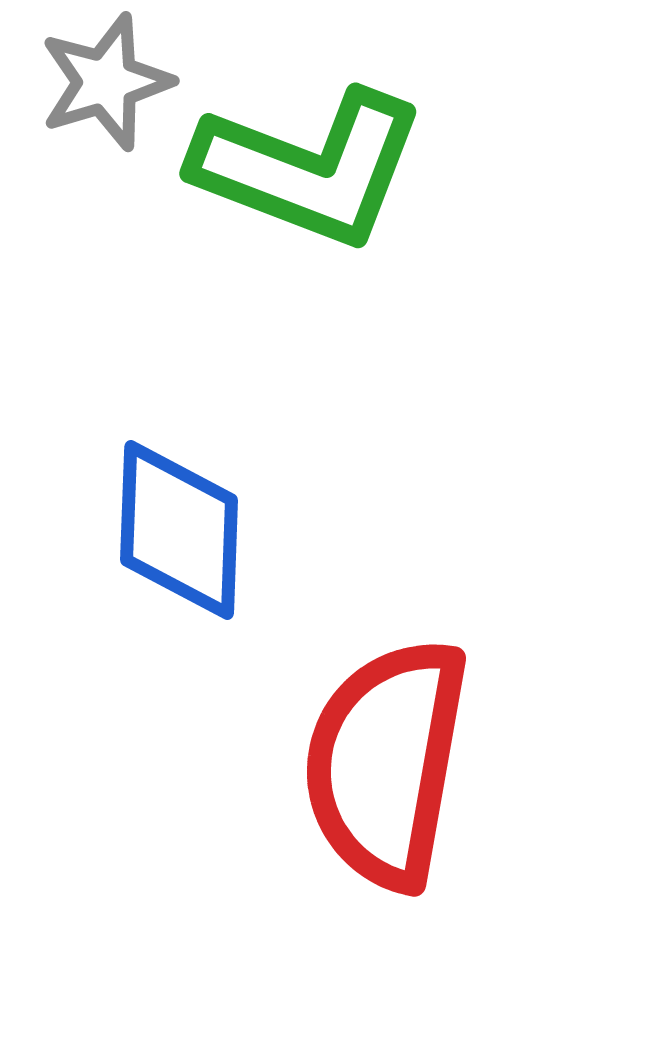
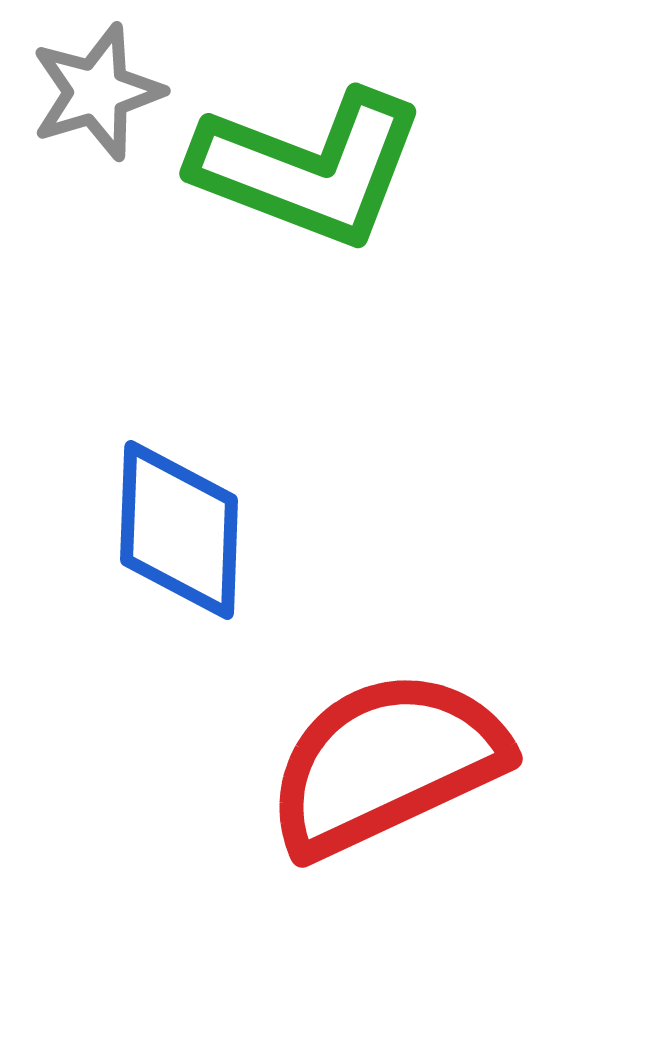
gray star: moved 9 px left, 10 px down
red semicircle: rotated 55 degrees clockwise
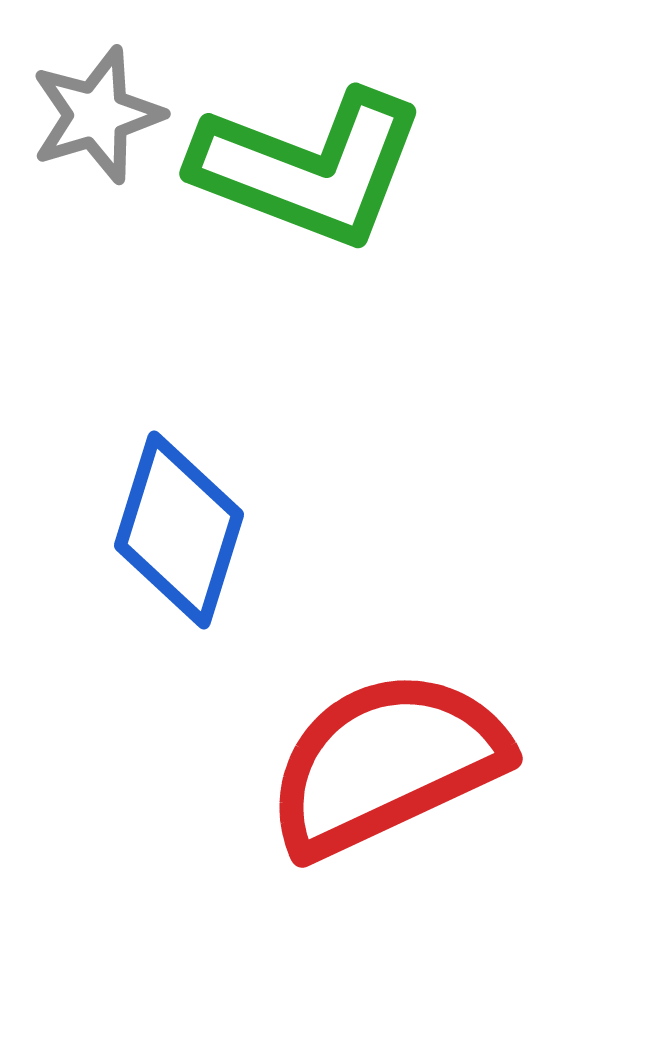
gray star: moved 23 px down
blue diamond: rotated 15 degrees clockwise
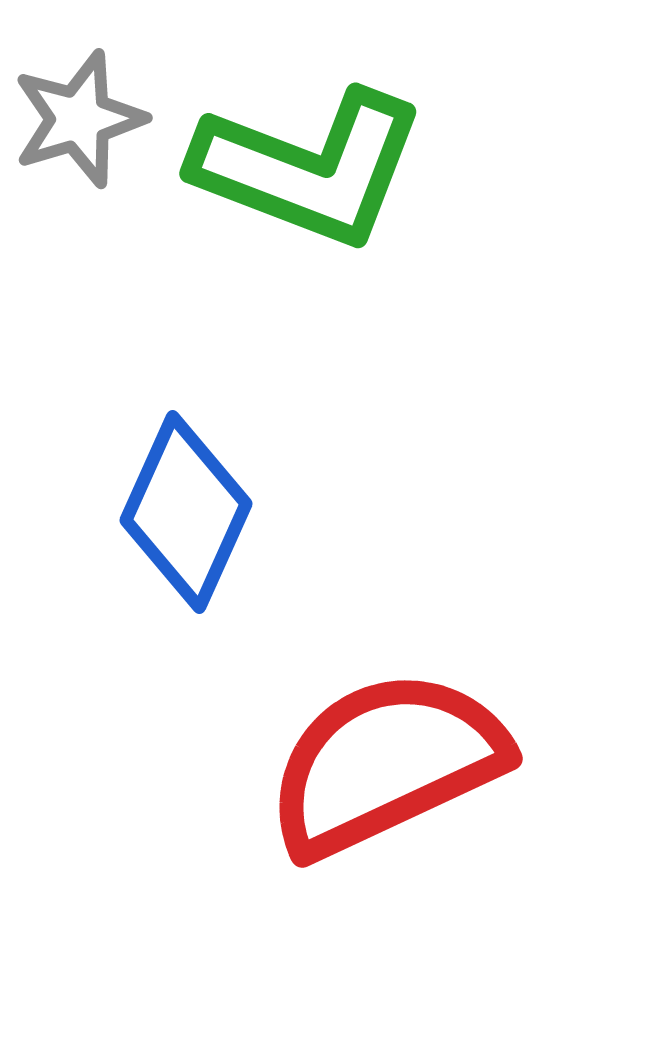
gray star: moved 18 px left, 4 px down
blue diamond: moved 7 px right, 18 px up; rotated 7 degrees clockwise
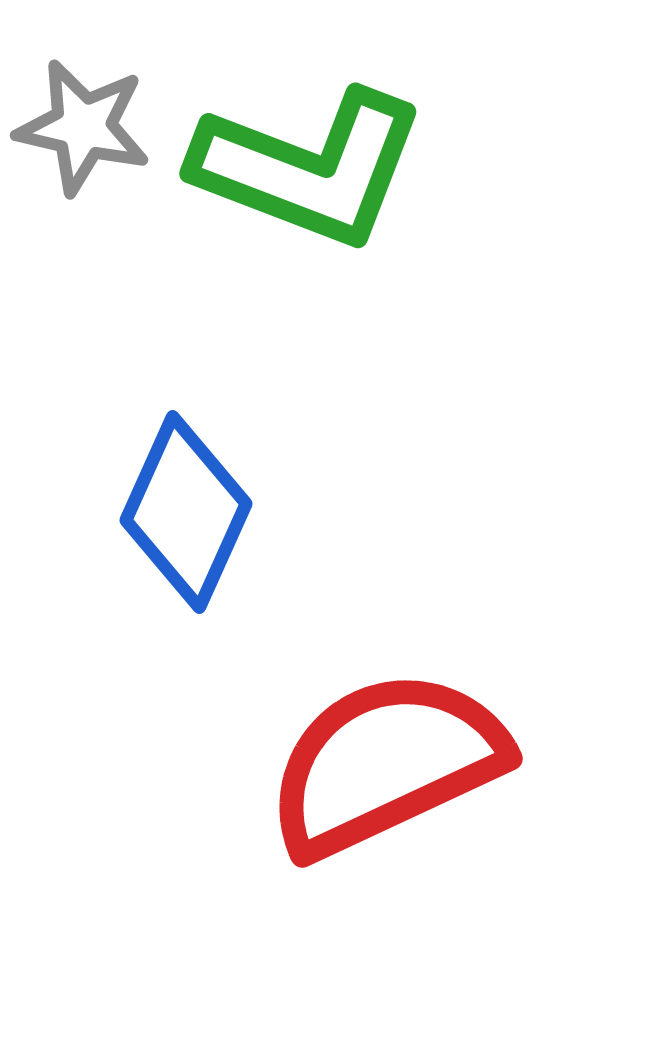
gray star: moved 4 px right, 8 px down; rotated 30 degrees clockwise
